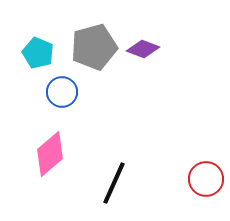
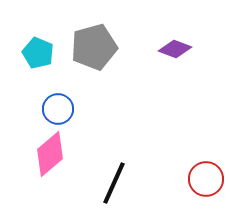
purple diamond: moved 32 px right
blue circle: moved 4 px left, 17 px down
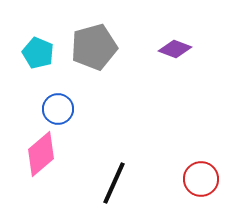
pink diamond: moved 9 px left
red circle: moved 5 px left
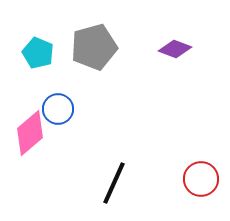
pink diamond: moved 11 px left, 21 px up
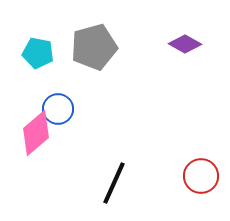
purple diamond: moved 10 px right, 5 px up; rotated 8 degrees clockwise
cyan pentagon: rotated 12 degrees counterclockwise
pink diamond: moved 6 px right
red circle: moved 3 px up
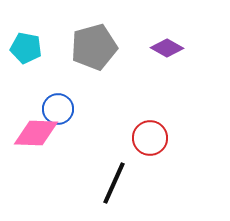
purple diamond: moved 18 px left, 4 px down
cyan pentagon: moved 12 px left, 5 px up
pink diamond: rotated 42 degrees clockwise
red circle: moved 51 px left, 38 px up
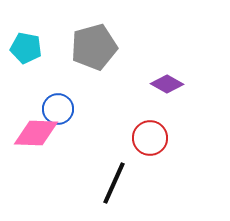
purple diamond: moved 36 px down
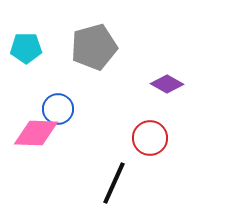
cyan pentagon: rotated 12 degrees counterclockwise
